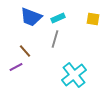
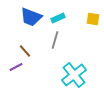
gray line: moved 1 px down
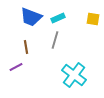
brown line: moved 1 px right, 4 px up; rotated 32 degrees clockwise
cyan cross: rotated 15 degrees counterclockwise
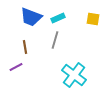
brown line: moved 1 px left
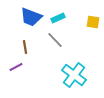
yellow square: moved 3 px down
gray line: rotated 60 degrees counterclockwise
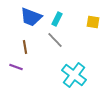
cyan rectangle: moved 1 px left, 1 px down; rotated 40 degrees counterclockwise
purple line: rotated 48 degrees clockwise
